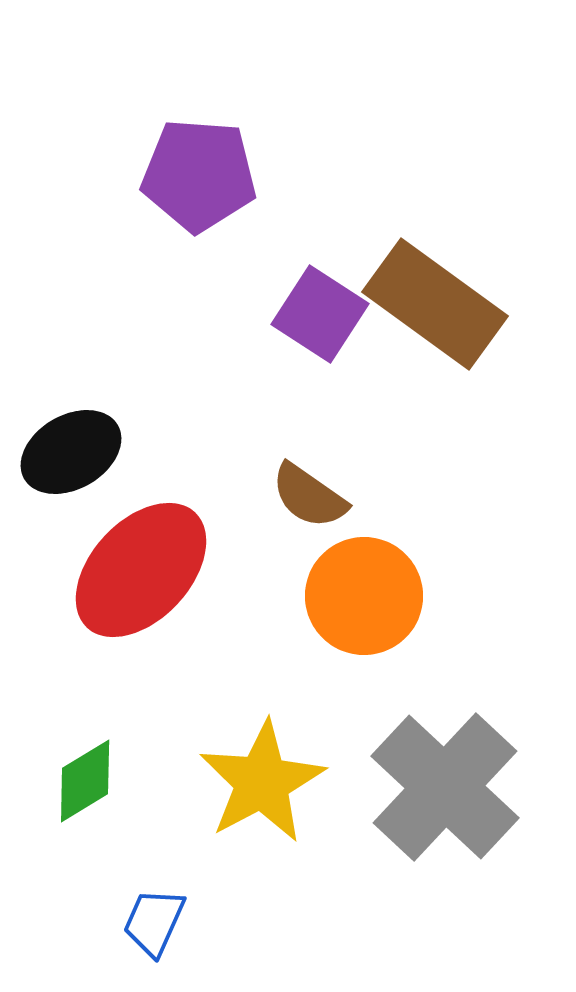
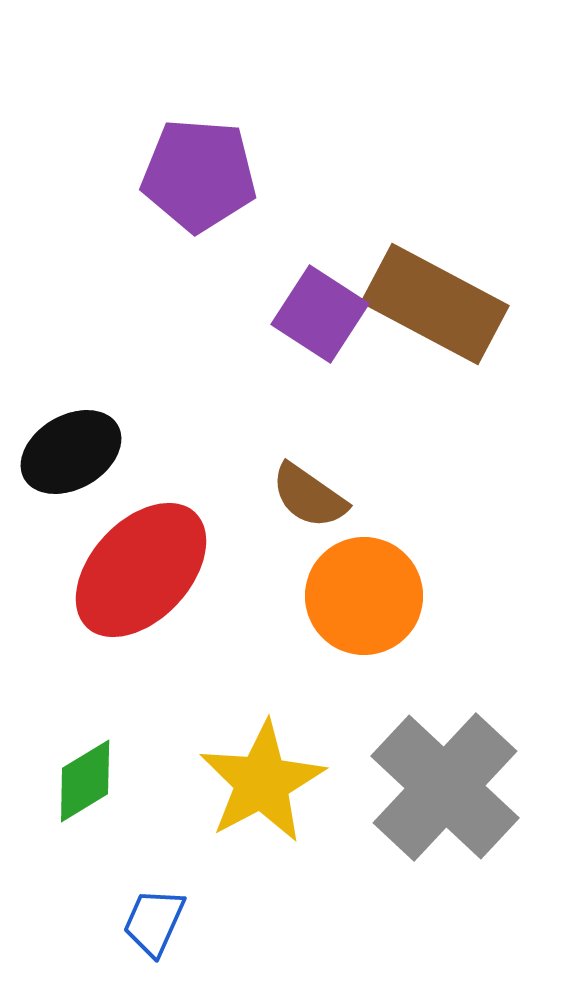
brown rectangle: rotated 8 degrees counterclockwise
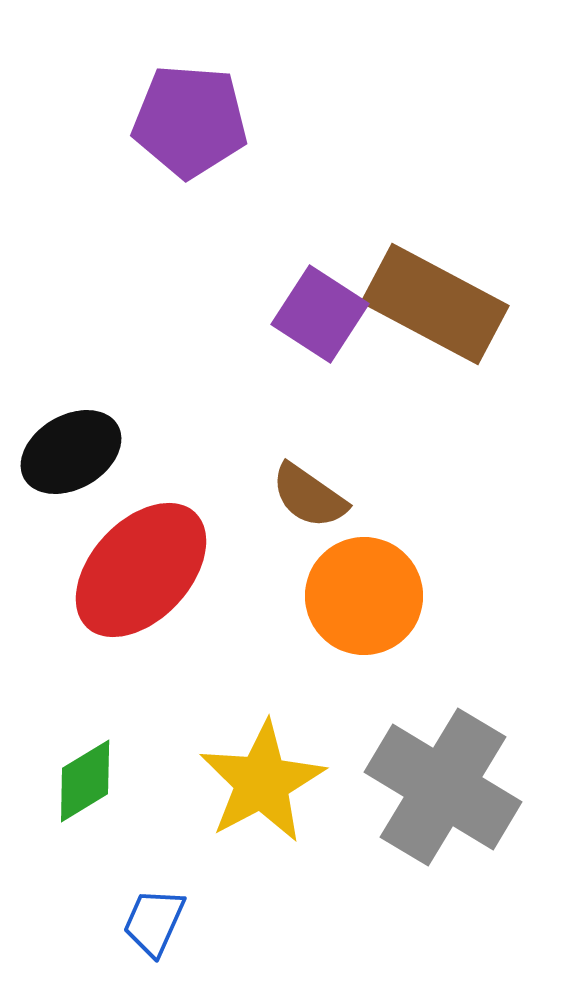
purple pentagon: moved 9 px left, 54 px up
gray cross: moved 2 px left; rotated 12 degrees counterclockwise
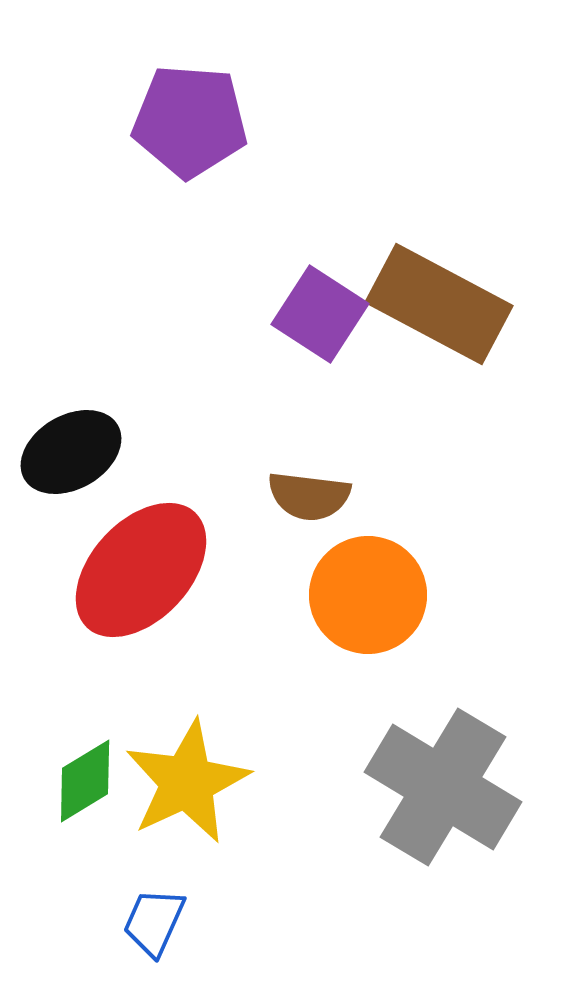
brown rectangle: moved 4 px right
brown semicircle: rotated 28 degrees counterclockwise
orange circle: moved 4 px right, 1 px up
yellow star: moved 75 px left; rotated 3 degrees clockwise
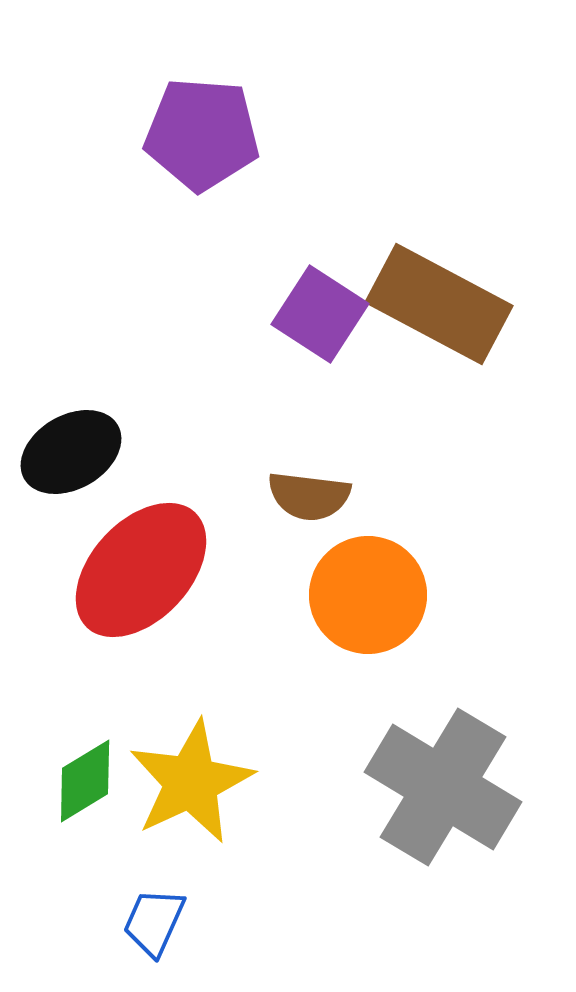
purple pentagon: moved 12 px right, 13 px down
yellow star: moved 4 px right
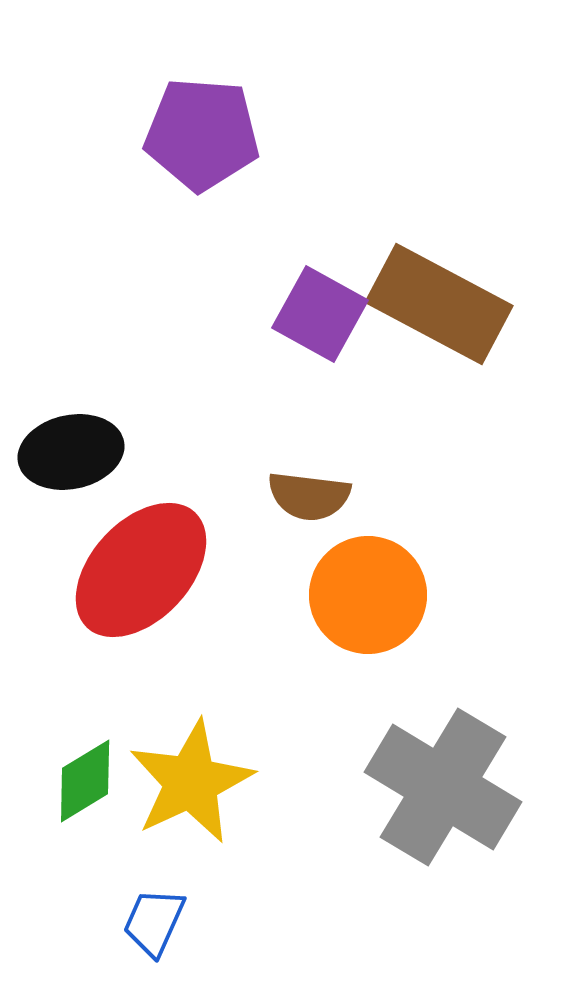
purple square: rotated 4 degrees counterclockwise
black ellipse: rotated 18 degrees clockwise
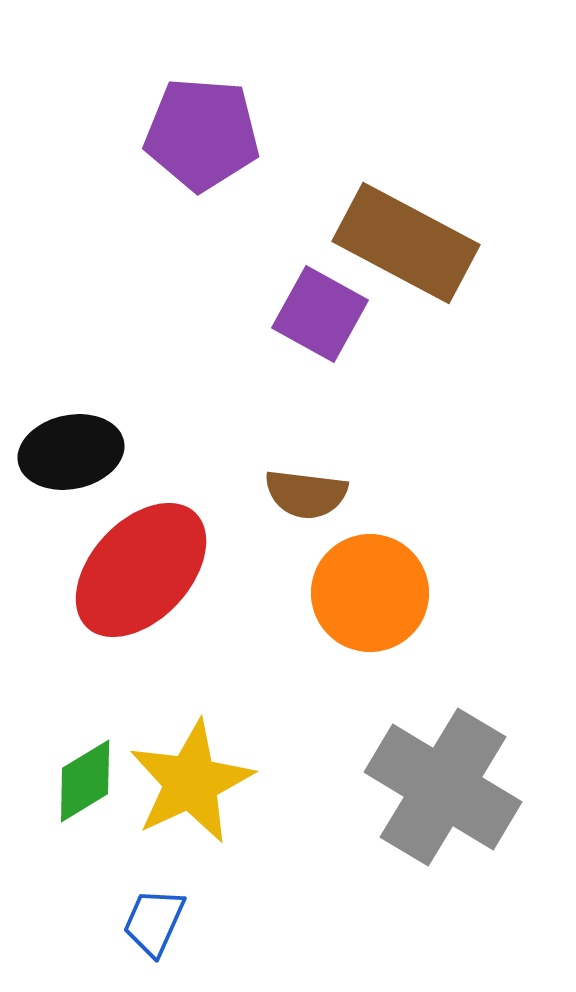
brown rectangle: moved 33 px left, 61 px up
brown semicircle: moved 3 px left, 2 px up
orange circle: moved 2 px right, 2 px up
